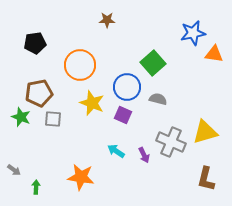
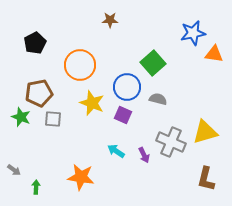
brown star: moved 3 px right
black pentagon: rotated 20 degrees counterclockwise
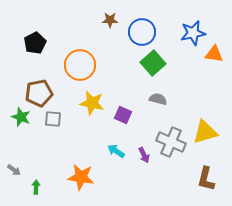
blue circle: moved 15 px right, 55 px up
yellow star: rotated 10 degrees counterclockwise
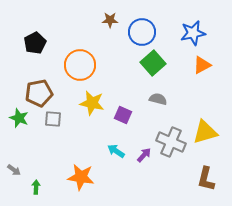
orange triangle: moved 12 px left, 11 px down; rotated 36 degrees counterclockwise
green star: moved 2 px left, 1 px down
purple arrow: rotated 112 degrees counterclockwise
